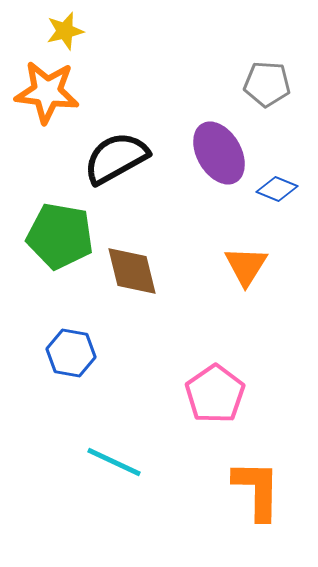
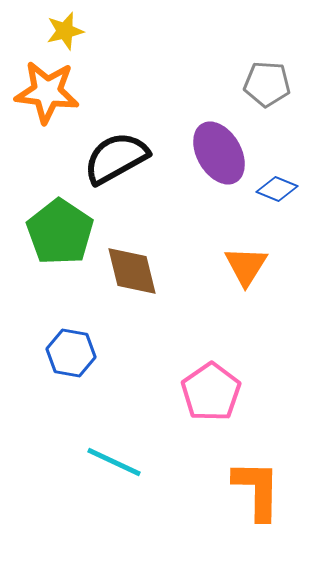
green pentagon: moved 4 px up; rotated 24 degrees clockwise
pink pentagon: moved 4 px left, 2 px up
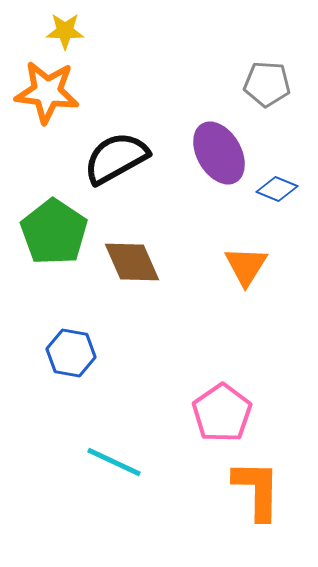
yellow star: rotated 15 degrees clockwise
green pentagon: moved 6 px left
brown diamond: moved 9 px up; rotated 10 degrees counterclockwise
pink pentagon: moved 11 px right, 21 px down
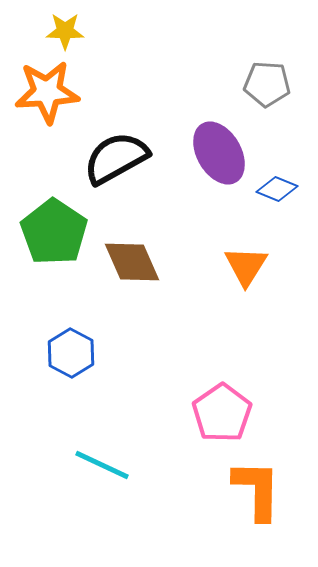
orange star: rotated 10 degrees counterclockwise
blue hexagon: rotated 18 degrees clockwise
cyan line: moved 12 px left, 3 px down
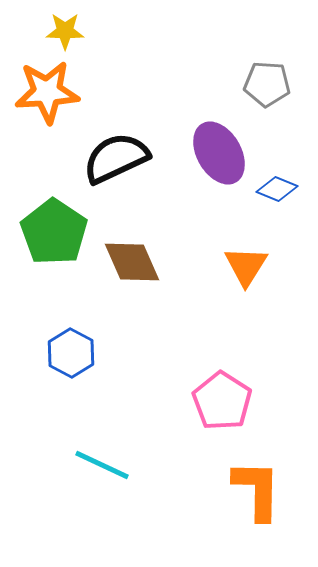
black semicircle: rotated 4 degrees clockwise
pink pentagon: moved 12 px up; rotated 4 degrees counterclockwise
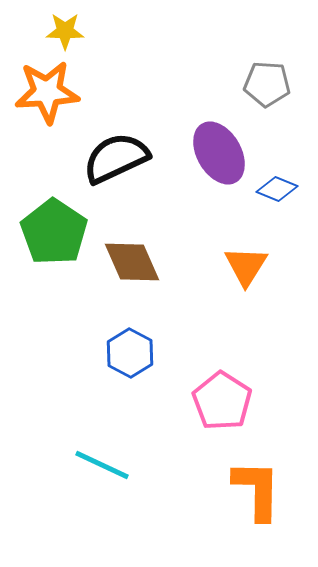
blue hexagon: moved 59 px right
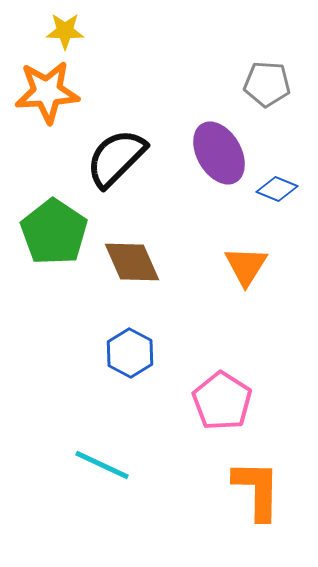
black semicircle: rotated 20 degrees counterclockwise
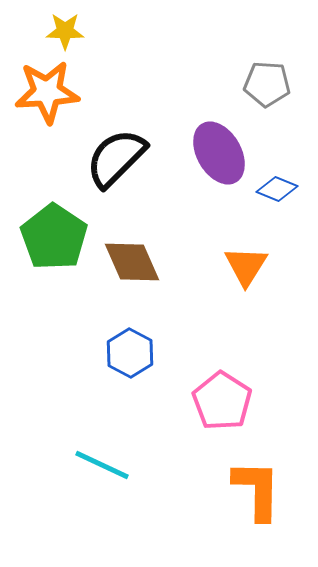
green pentagon: moved 5 px down
